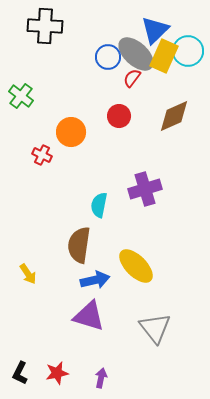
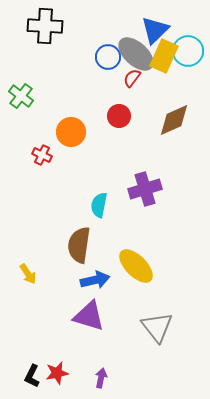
brown diamond: moved 4 px down
gray triangle: moved 2 px right, 1 px up
black L-shape: moved 12 px right, 3 px down
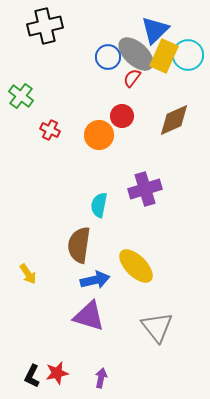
black cross: rotated 16 degrees counterclockwise
cyan circle: moved 4 px down
red circle: moved 3 px right
orange circle: moved 28 px right, 3 px down
red cross: moved 8 px right, 25 px up
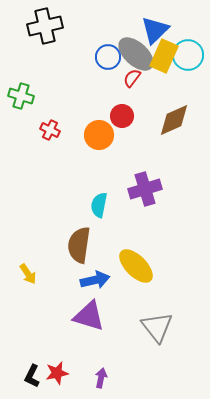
green cross: rotated 20 degrees counterclockwise
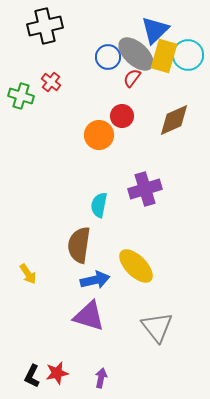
yellow rectangle: rotated 8 degrees counterclockwise
red cross: moved 1 px right, 48 px up; rotated 12 degrees clockwise
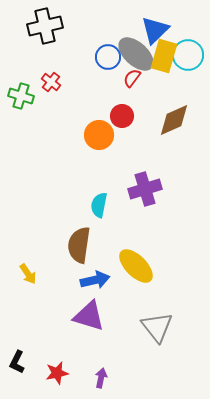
black L-shape: moved 15 px left, 14 px up
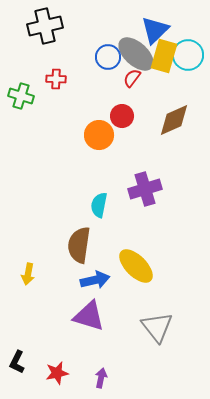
red cross: moved 5 px right, 3 px up; rotated 36 degrees counterclockwise
yellow arrow: rotated 45 degrees clockwise
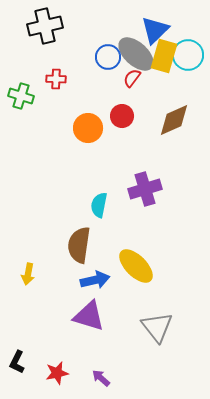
orange circle: moved 11 px left, 7 px up
purple arrow: rotated 60 degrees counterclockwise
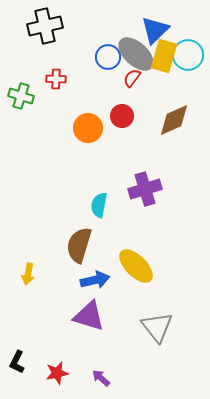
brown semicircle: rotated 9 degrees clockwise
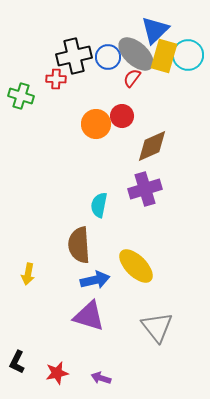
black cross: moved 29 px right, 30 px down
brown diamond: moved 22 px left, 26 px down
orange circle: moved 8 px right, 4 px up
brown semicircle: rotated 21 degrees counterclockwise
purple arrow: rotated 24 degrees counterclockwise
